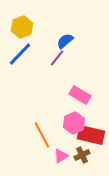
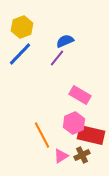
blue semicircle: rotated 18 degrees clockwise
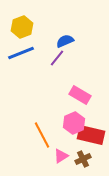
blue line: moved 1 px right, 1 px up; rotated 24 degrees clockwise
brown cross: moved 1 px right, 4 px down
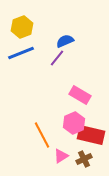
brown cross: moved 1 px right
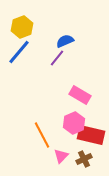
blue line: moved 2 px left, 1 px up; rotated 28 degrees counterclockwise
pink triangle: rotated 14 degrees counterclockwise
